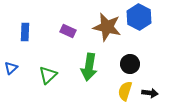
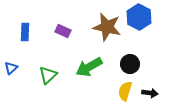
purple rectangle: moved 5 px left
green arrow: rotated 52 degrees clockwise
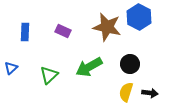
green triangle: moved 1 px right
yellow semicircle: moved 1 px right, 1 px down
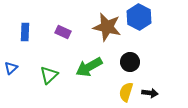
purple rectangle: moved 1 px down
black circle: moved 2 px up
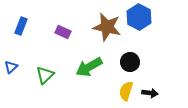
blue rectangle: moved 4 px left, 6 px up; rotated 18 degrees clockwise
blue triangle: moved 1 px up
green triangle: moved 4 px left
yellow semicircle: moved 1 px up
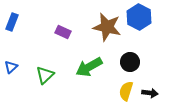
blue rectangle: moved 9 px left, 4 px up
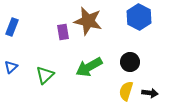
blue rectangle: moved 5 px down
brown star: moved 19 px left, 6 px up
purple rectangle: rotated 56 degrees clockwise
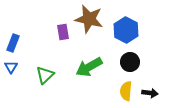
blue hexagon: moved 13 px left, 13 px down
brown star: moved 1 px right, 2 px up
blue rectangle: moved 1 px right, 16 px down
blue triangle: rotated 16 degrees counterclockwise
yellow semicircle: rotated 12 degrees counterclockwise
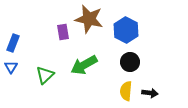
green arrow: moved 5 px left, 2 px up
